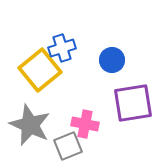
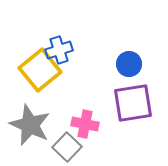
blue cross: moved 3 px left, 2 px down
blue circle: moved 17 px right, 4 px down
gray square: moved 1 px left, 1 px down; rotated 24 degrees counterclockwise
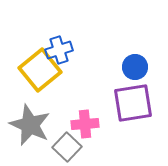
blue circle: moved 6 px right, 3 px down
pink cross: rotated 16 degrees counterclockwise
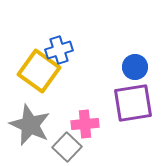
yellow square: moved 1 px left, 1 px down; rotated 15 degrees counterclockwise
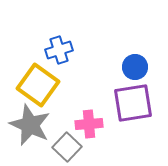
yellow square: moved 1 px left, 14 px down
pink cross: moved 4 px right
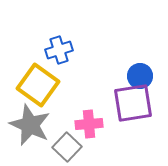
blue circle: moved 5 px right, 9 px down
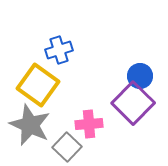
purple square: rotated 36 degrees counterclockwise
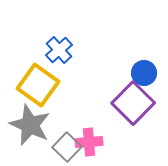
blue cross: rotated 24 degrees counterclockwise
blue circle: moved 4 px right, 3 px up
pink cross: moved 18 px down
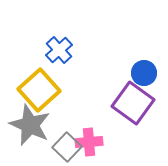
yellow square: moved 1 px right, 5 px down; rotated 12 degrees clockwise
purple square: rotated 9 degrees counterclockwise
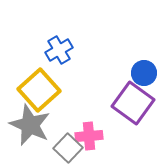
blue cross: rotated 12 degrees clockwise
pink cross: moved 6 px up
gray square: moved 1 px right, 1 px down
